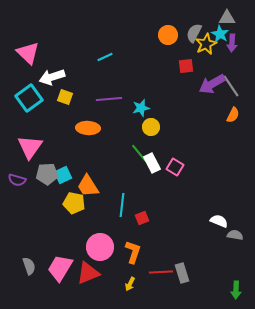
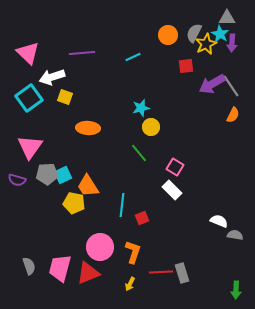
cyan line at (105, 57): moved 28 px right
purple line at (109, 99): moved 27 px left, 46 px up
white rectangle at (152, 163): moved 20 px right, 27 px down; rotated 18 degrees counterclockwise
pink trapezoid at (60, 268): rotated 16 degrees counterclockwise
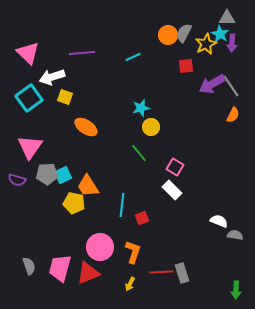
gray semicircle at (194, 33): moved 10 px left
orange ellipse at (88, 128): moved 2 px left, 1 px up; rotated 30 degrees clockwise
